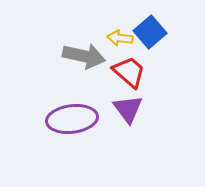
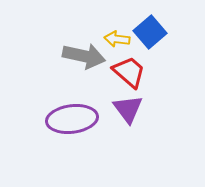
yellow arrow: moved 3 px left, 1 px down
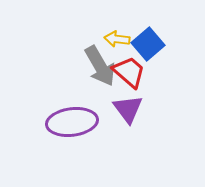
blue square: moved 2 px left, 12 px down
gray arrow: moved 16 px right, 10 px down; rotated 48 degrees clockwise
purple ellipse: moved 3 px down
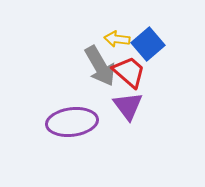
purple triangle: moved 3 px up
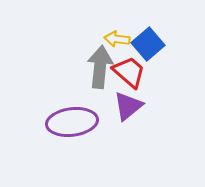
gray arrow: moved 1 px down; rotated 144 degrees counterclockwise
purple triangle: rotated 28 degrees clockwise
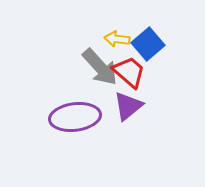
gray arrow: rotated 132 degrees clockwise
purple ellipse: moved 3 px right, 5 px up
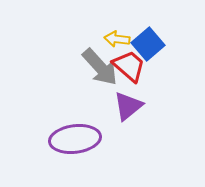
red trapezoid: moved 6 px up
purple ellipse: moved 22 px down
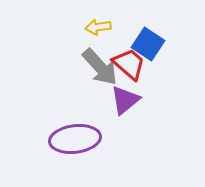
yellow arrow: moved 19 px left, 12 px up; rotated 15 degrees counterclockwise
blue square: rotated 16 degrees counterclockwise
red trapezoid: moved 2 px up
purple triangle: moved 3 px left, 6 px up
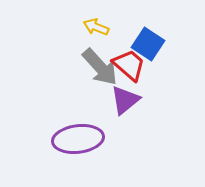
yellow arrow: moved 2 px left; rotated 30 degrees clockwise
red trapezoid: moved 1 px down
purple ellipse: moved 3 px right
